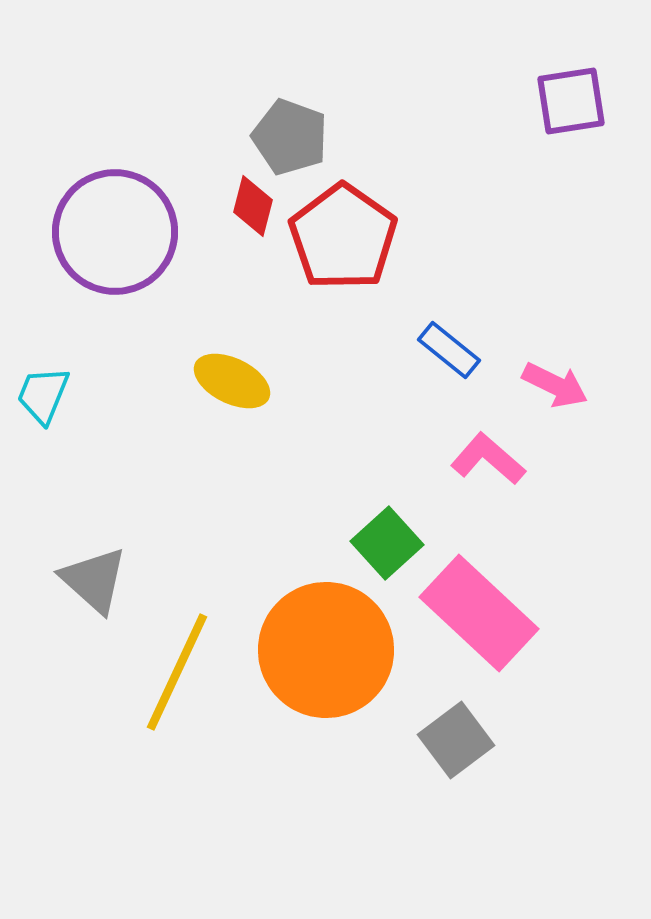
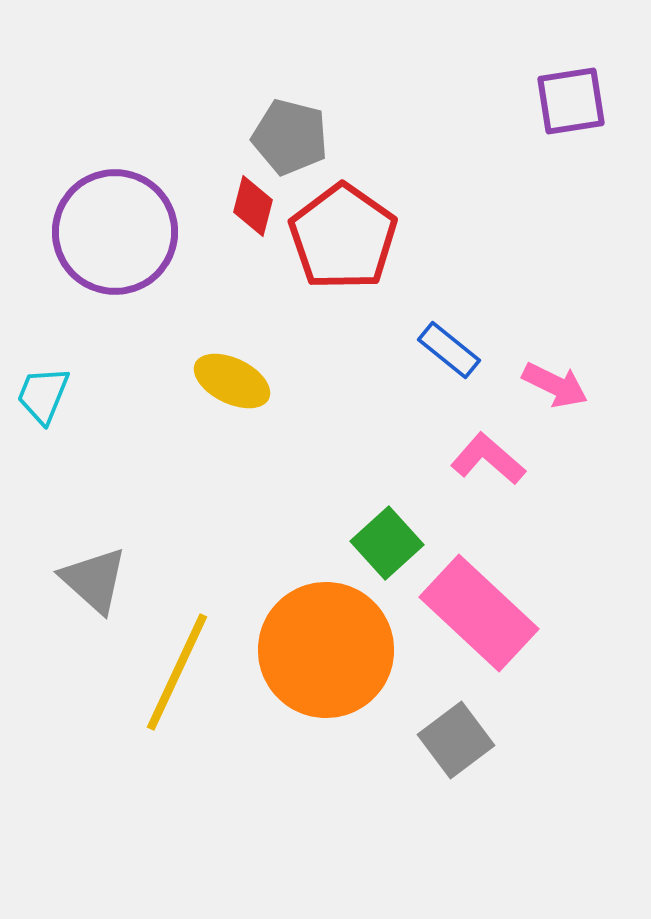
gray pentagon: rotated 6 degrees counterclockwise
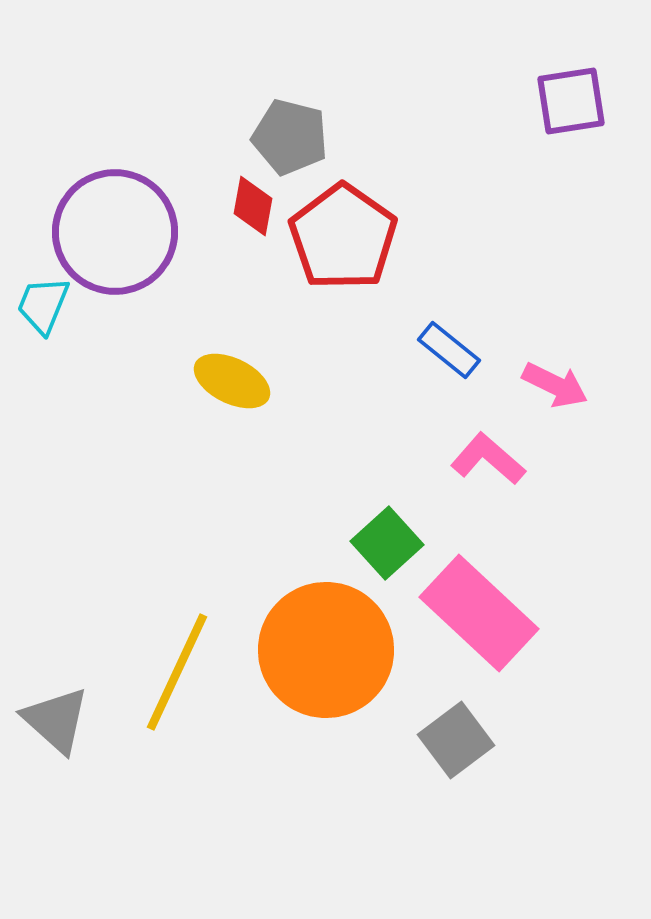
red diamond: rotated 4 degrees counterclockwise
cyan trapezoid: moved 90 px up
gray triangle: moved 38 px left, 140 px down
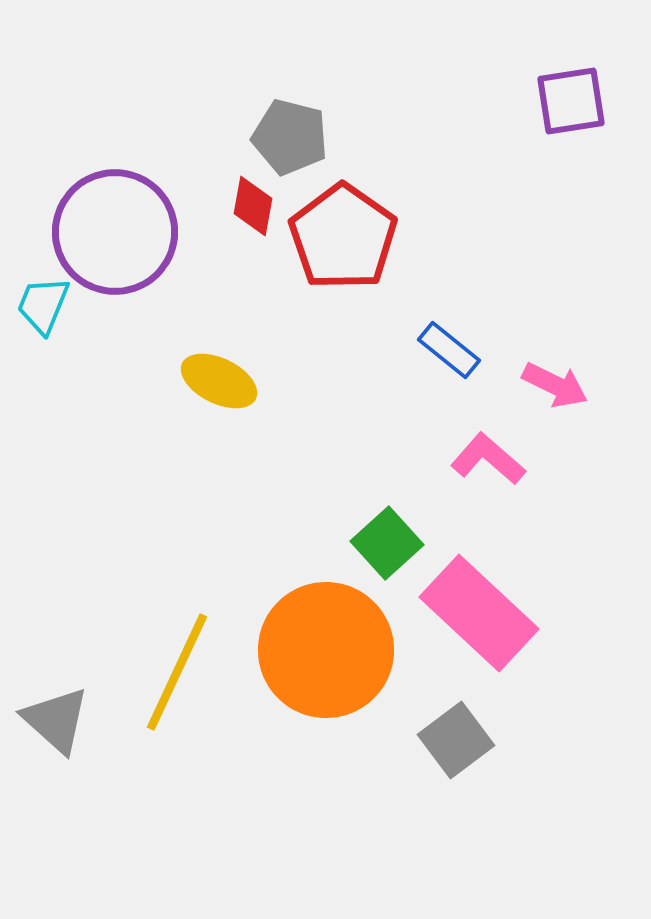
yellow ellipse: moved 13 px left
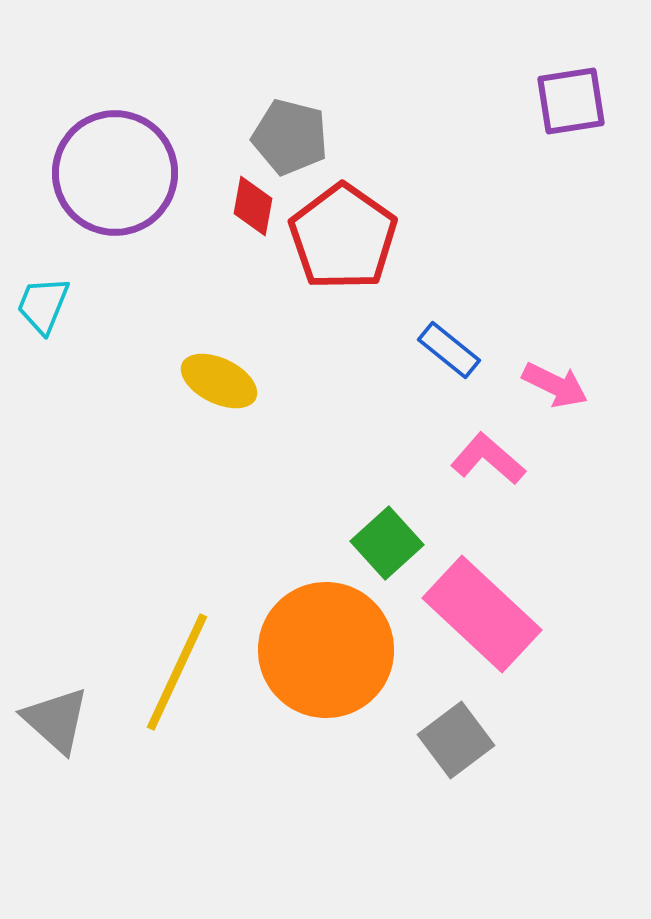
purple circle: moved 59 px up
pink rectangle: moved 3 px right, 1 px down
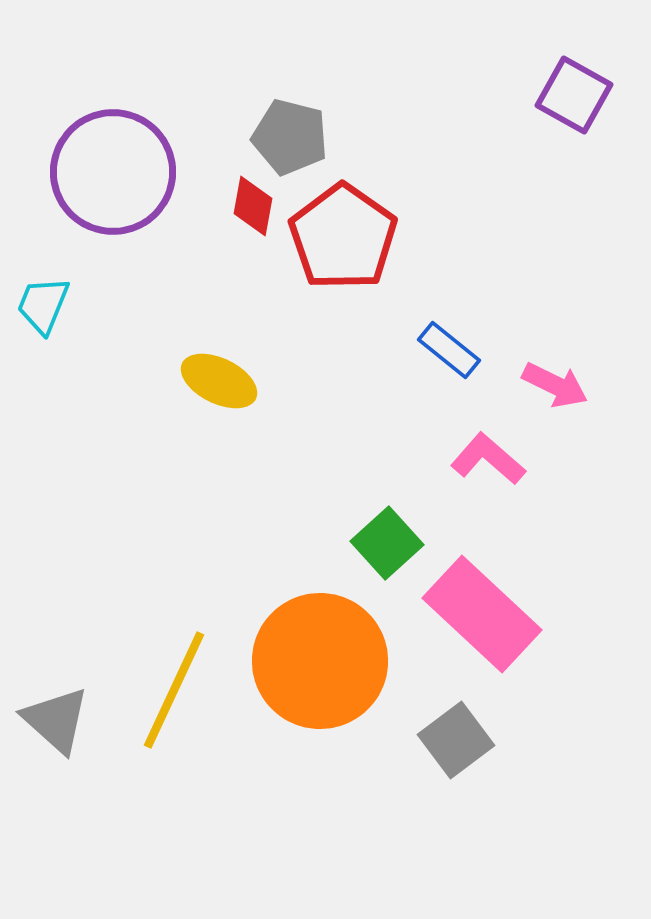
purple square: moved 3 px right, 6 px up; rotated 38 degrees clockwise
purple circle: moved 2 px left, 1 px up
orange circle: moved 6 px left, 11 px down
yellow line: moved 3 px left, 18 px down
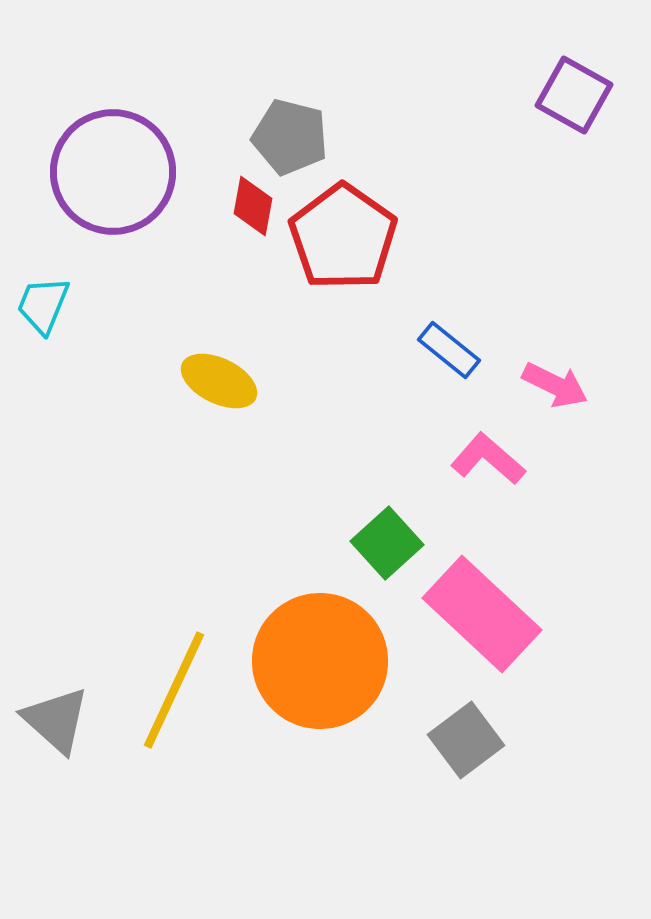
gray square: moved 10 px right
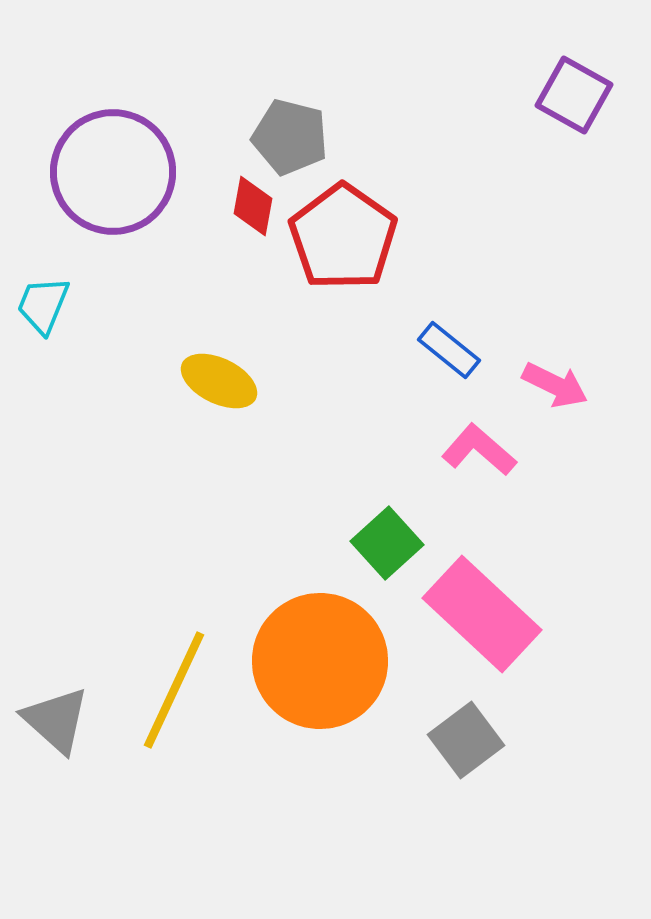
pink L-shape: moved 9 px left, 9 px up
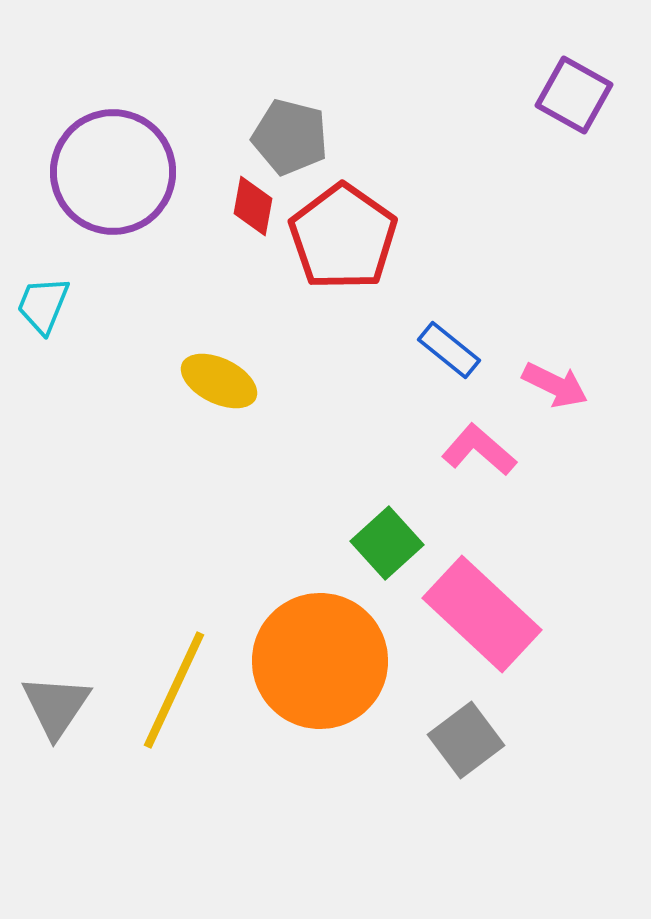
gray triangle: moved 14 px up; rotated 22 degrees clockwise
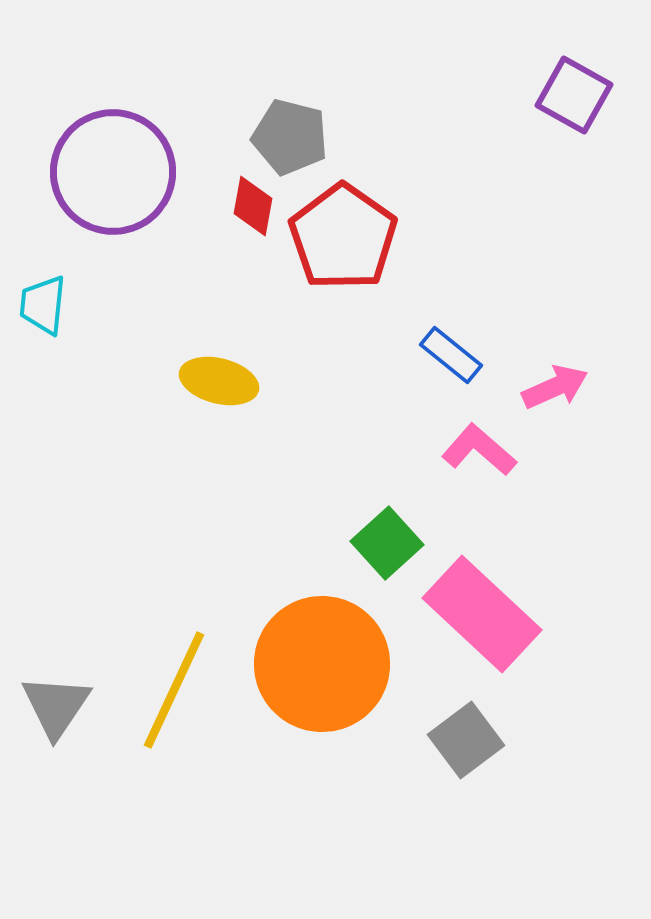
cyan trapezoid: rotated 16 degrees counterclockwise
blue rectangle: moved 2 px right, 5 px down
yellow ellipse: rotated 12 degrees counterclockwise
pink arrow: moved 2 px down; rotated 50 degrees counterclockwise
orange circle: moved 2 px right, 3 px down
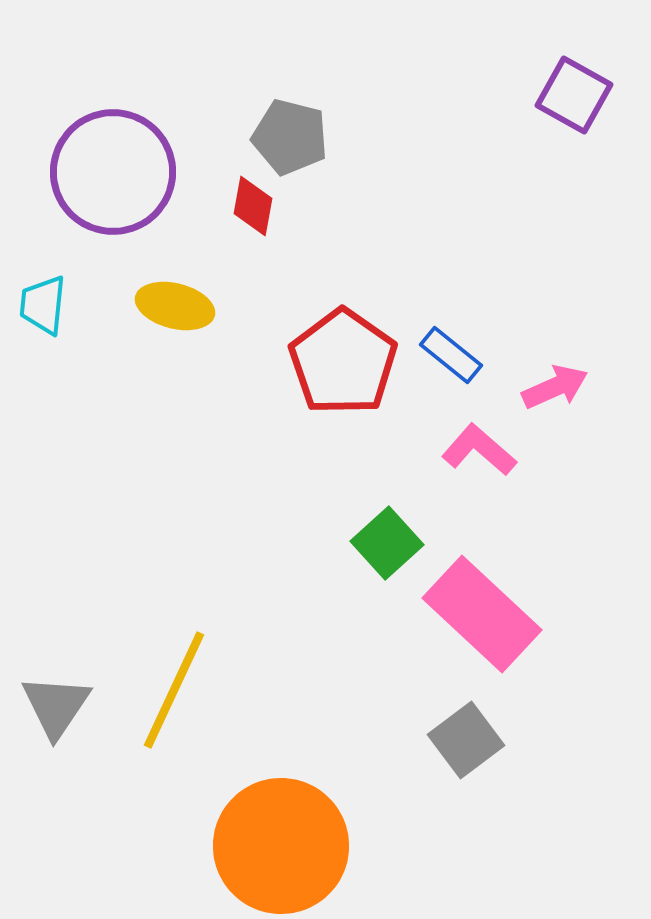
red pentagon: moved 125 px down
yellow ellipse: moved 44 px left, 75 px up
orange circle: moved 41 px left, 182 px down
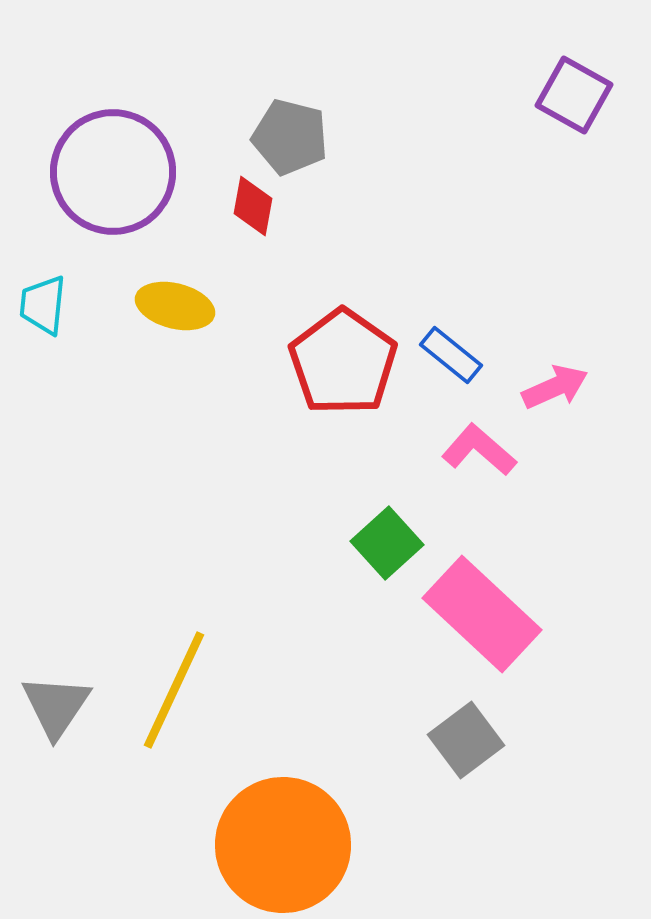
orange circle: moved 2 px right, 1 px up
